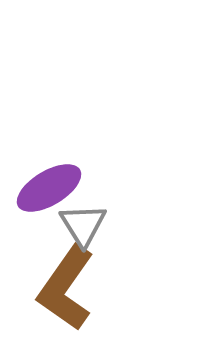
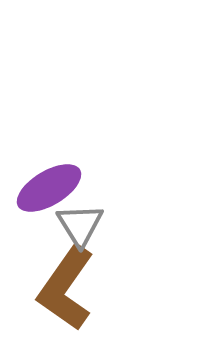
gray triangle: moved 3 px left
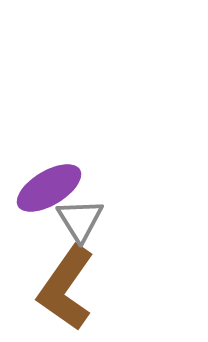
gray triangle: moved 5 px up
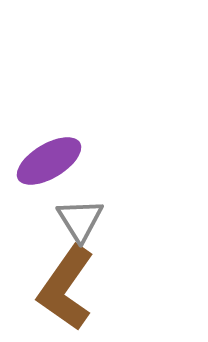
purple ellipse: moved 27 px up
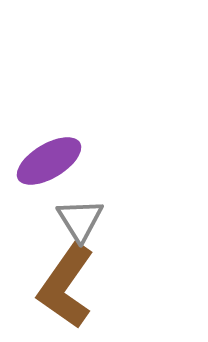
brown L-shape: moved 2 px up
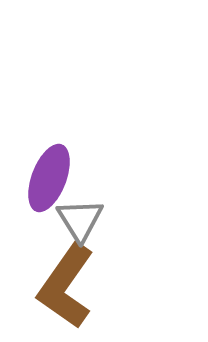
purple ellipse: moved 17 px down; rotated 38 degrees counterclockwise
